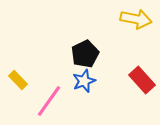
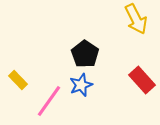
yellow arrow: rotated 52 degrees clockwise
black pentagon: rotated 12 degrees counterclockwise
blue star: moved 3 px left, 4 px down
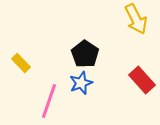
yellow rectangle: moved 3 px right, 17 px up
blue star: moved 2 px up
pink line: rotated 16 degrees counterclockwise
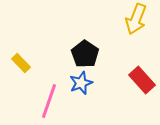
yellow arrow: rotated 48 degrees clockwise
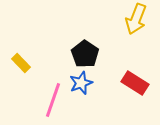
red rectangle: moved 7 px left, 3 px down; rotated 16 degrees counterclockwise
pink line: moved 4 px right, 1 px up
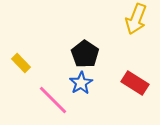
blue star: rotated 10 degrees counterclockwise
pink line: rotated 64 degrees counterclockwise
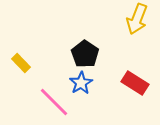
yellow arrow: moved 1 px right
pink line: moved 1 px right, 2 px down
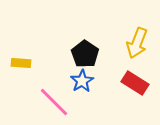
yellow arrow: moved 24 px down
yellow rectangle: rotated 42 degrees counterclockwise
blue star: moved 1 px right, 2 px up
